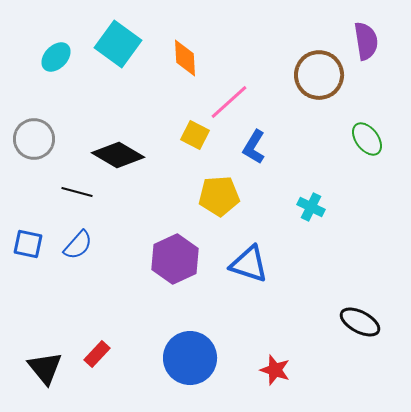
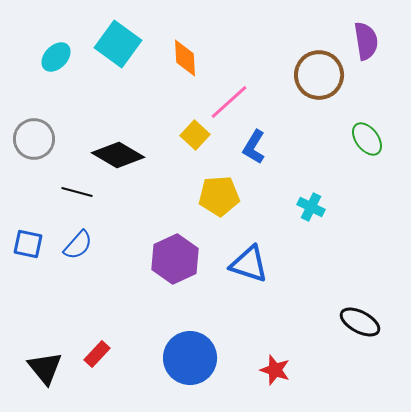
yellow square: rotated 16 degrees clockwise
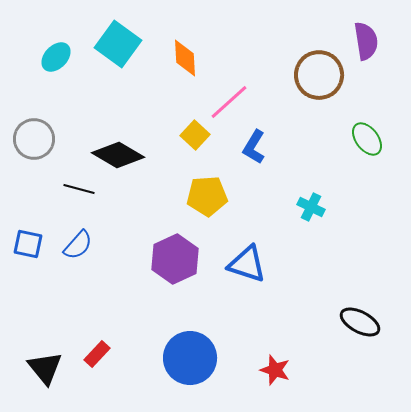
black line: moved 2 px right, 3 px up
yellow pentagon: moved 12 px left
blue triangle: moved 2 px left
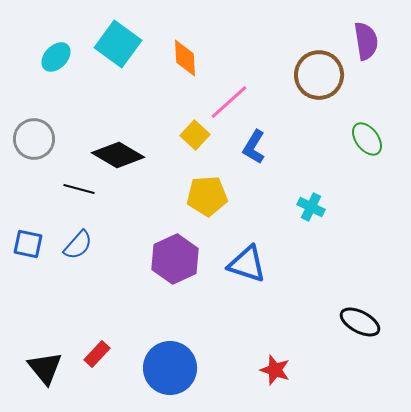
blue circle: moved 20 px left, 10 px down
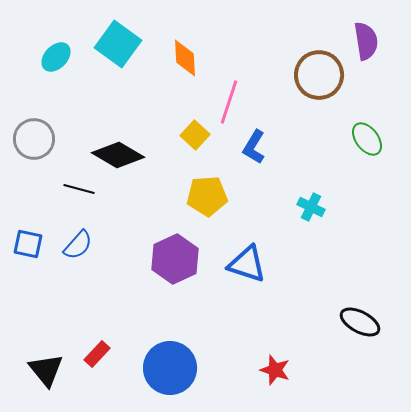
pink line: rotated 30 degrees counterclockwise
black triangle: moved 1 px right, 2 px down
